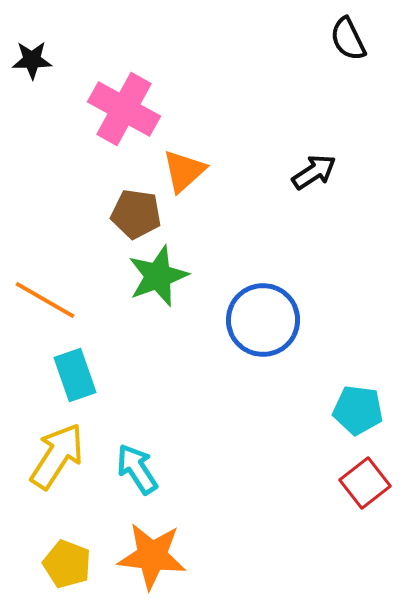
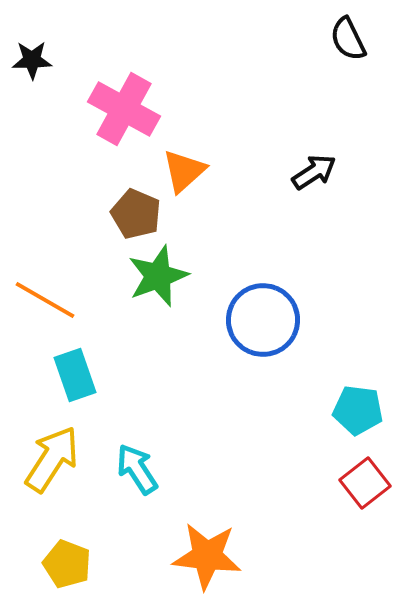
brown pentagon: rotated 15 degrees clockwise
yellow arrow: moved 5 px left, 3 px down
orange star: moved 55 px right
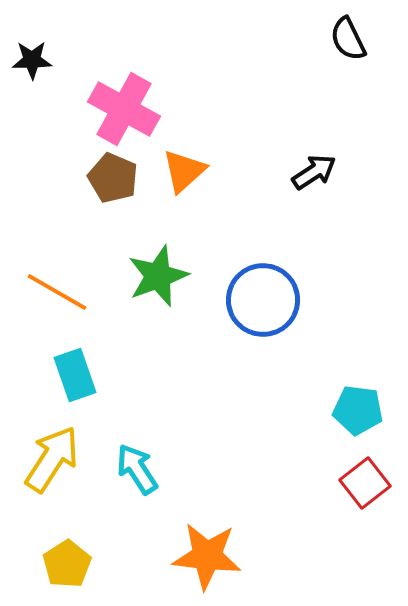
brown pentagon: moved 23 px left, 36 px up
orange line: moved 12 px right, 8 px up
blue circle: moved 20 px up
yellow pentagon: rotated 18 degrees clockwise
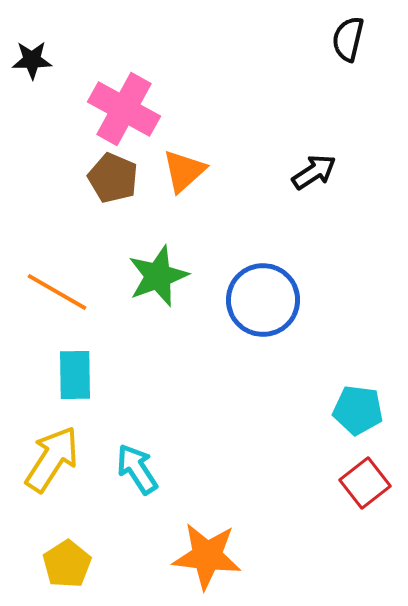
black semicircle: rotated 39 degrees clockwise
cyan rectangle: rotated 18 degrees clockwise
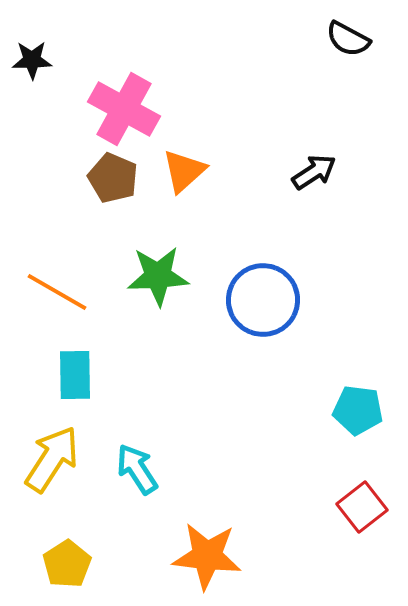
black semicircle: rotated 75 degrees counterclockwise
green star: rotated 18 degrees clockwise
red square: moved 3 px left, 24 px down
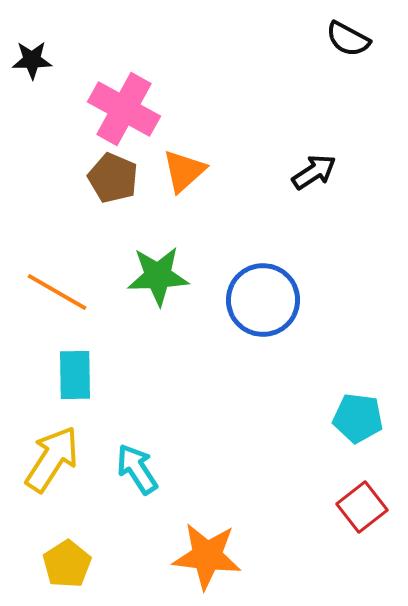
cyan pentagon: moved 8 px down
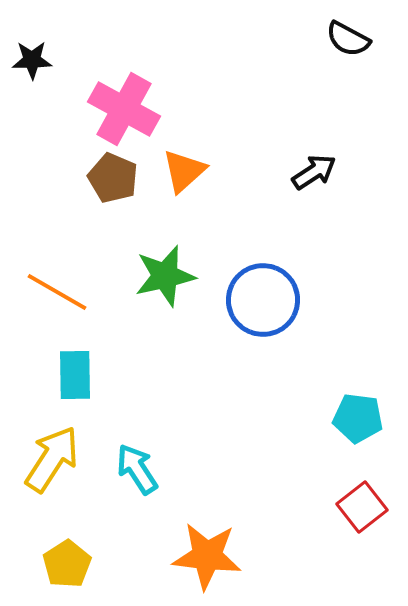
green star: moved 7 px right; rotated 10 degrees counterclockwise
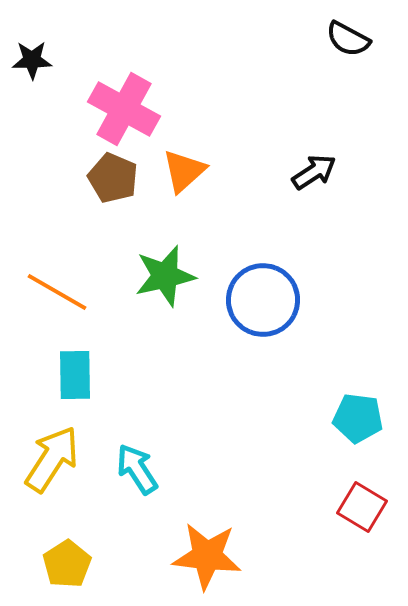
red square: rotated 21 degrees counterclockwise
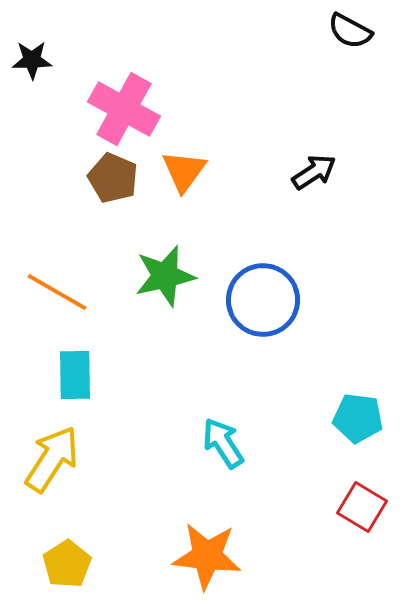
black semicircle: moved 2 px right, 8 px up
orange triangle: rotated 12 degrees counterclockwise
cyan arrow: moved 86 px right, 26 px up
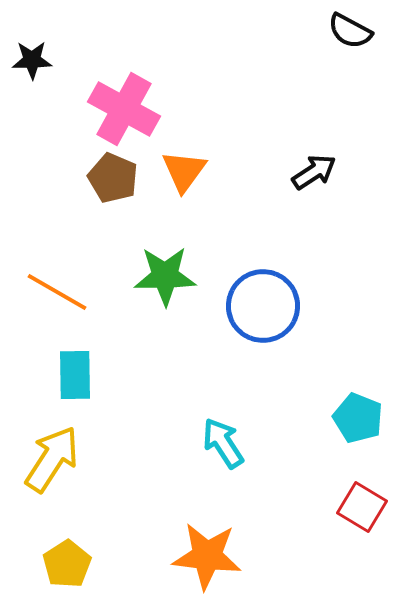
green star: rotated 12 degrees clockwise
blue circle: moved 6 px down
cyan pentagon: rotated 15 degrees clockwise
